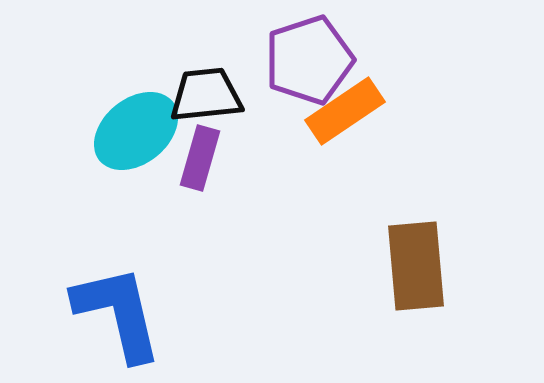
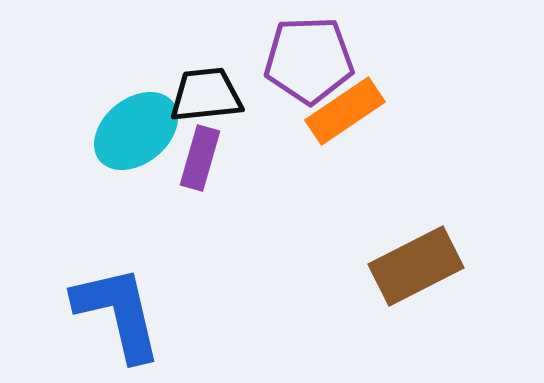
purple pentagon: rotated 16 degrees clockwise
brown rectangle: rotated 68 degrees clockwise
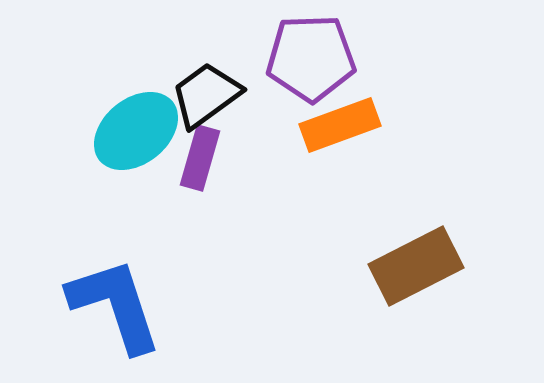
purple pentagon: moved 2 px right, 2 px up
black trapezoid: rotated 30 degrees counterclockwise
orange rectangle: moved 5 px left, 14 px down; rotated 14 degrees clockwise
blue L-shape: moved 3 px left, 8 px up; rotated 5 degrees counterclockwise
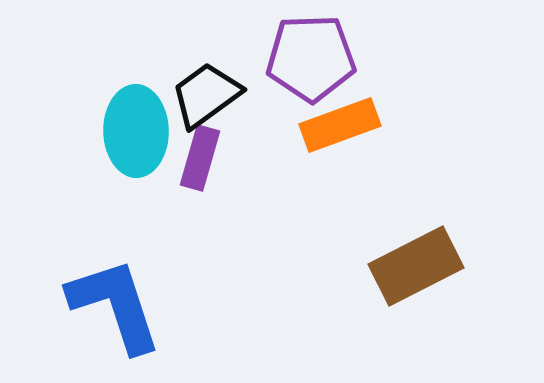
cyan ellipse: rotated 52 degrees counterclockwise
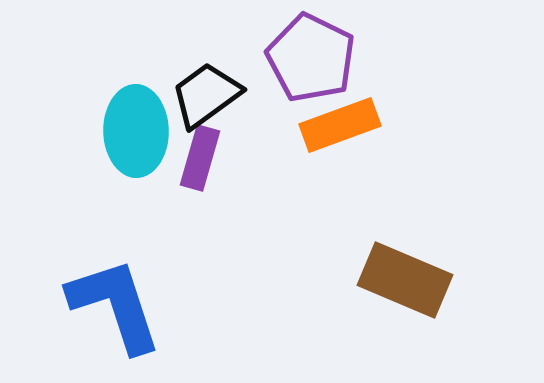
purple pentagon: rotated 28 degrees clockwise
brown rectangle: moved 11 px left, 14 px down; rotated 50 degrees clockwise
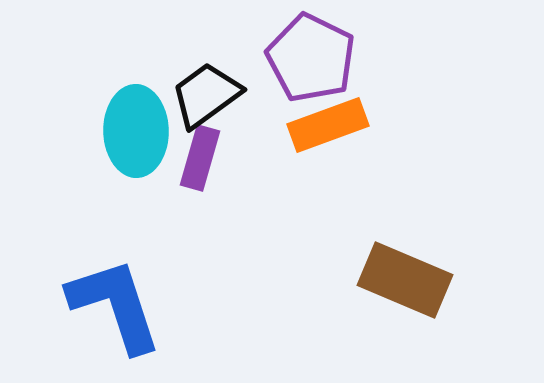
orange rectangle: moved 12 px left
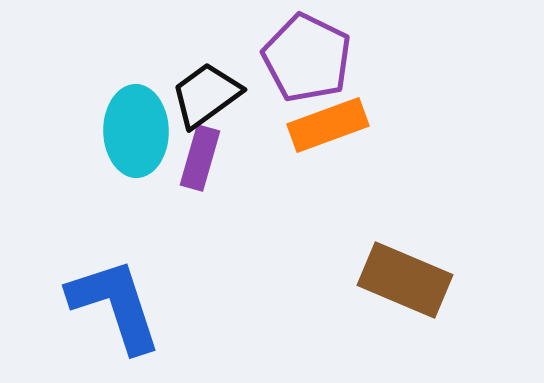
purple pentagon: moved 4 px left
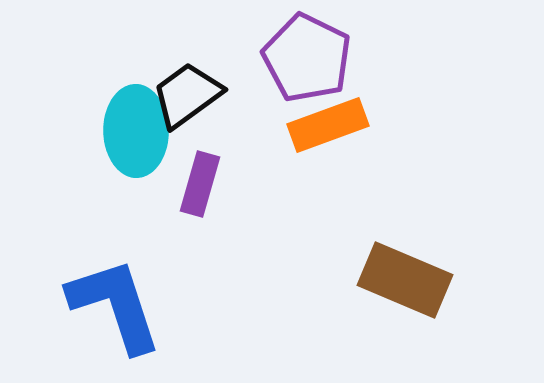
black trapezoid: moved 19 px left
purple rectangle: moved 26 px down
